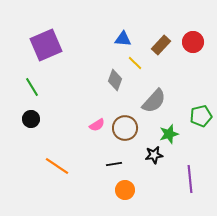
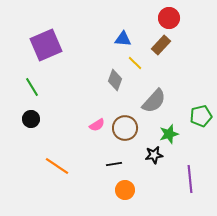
red circle: moved 24 px left, 24 px up
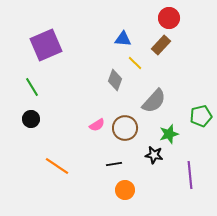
black star: rotated 18 degrees clockwise
purple line: moved 4 px up
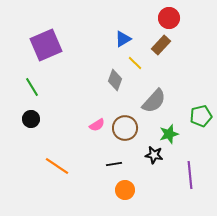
blue triangle: rotated 36 degrees counterclockwise
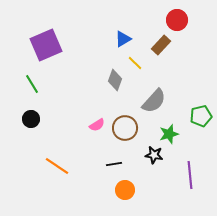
red circle: moved 8 px right, 2 px down
green line: moved 3 px up
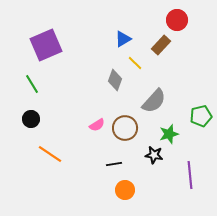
orange line: moved 7 px left, 12 px up
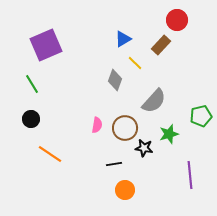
pink semicircle: rotated 49 degrees counterclockwise
black star: moved 10 px left, 7 px up
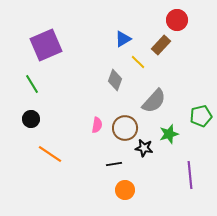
yellow line: moved 3 px right, 1 px up
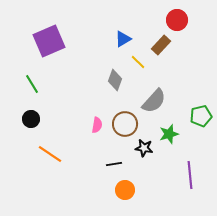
purple square: moved 3 px right, 4 px up
brown circle: moved 4 px up
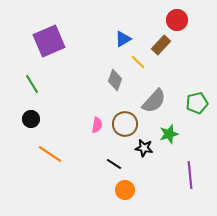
green pentagon: moved 4 px left, 13 px up
black line: rotated 42 degrees clockwise
